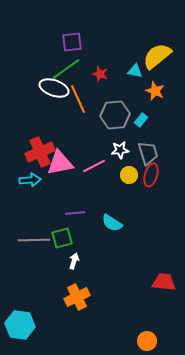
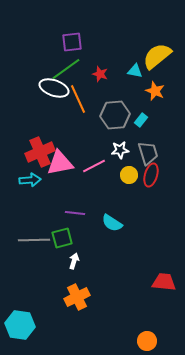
purple line: rotated 12 degrees clockwise
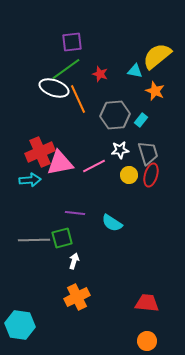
red trapezoid: moved 17 px left, 21 px down
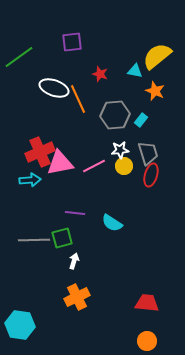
green line: moved 47 px left, 12 px up
yellow circle: moved 5 px left, 9 px up
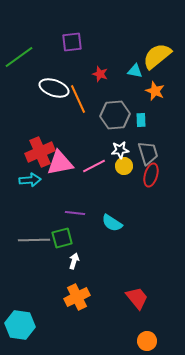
cyan rectangle: rotated 40 degrees counterclockwise
red trapezoid: moved 10 px left, 5 px up; rotated 45 degrees clockwise
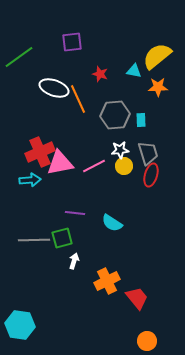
cyan triangle: moved 1 px left
orange star: moved 3 px right, 4 px up; rotated 24 degrees counterclockwise
orange cross: moved 30 px right, 16 px up
